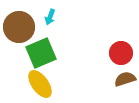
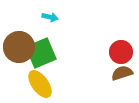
cyan arrow: rotated 98 degrees counterclockwise
brown circle: moved 20 px down
red circle: moved 1 px up
brown semicircle: moved 3 px left, 6 px up
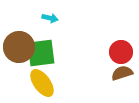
cyan arrow: moved 1 px down
green square: rotated 16 degrees clockwise
yellow ellipse: moved 2 px right, 1 px up
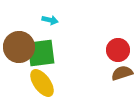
cyan arrow: moved 2 px down
red circle: moved 3 px left, 2 px up
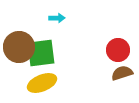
cyan arrow: moved 7 px right, 2 px up; rotated 14 degrees counterclockwise
yellow ellipse: rotated 76 degrees counterclockwise
